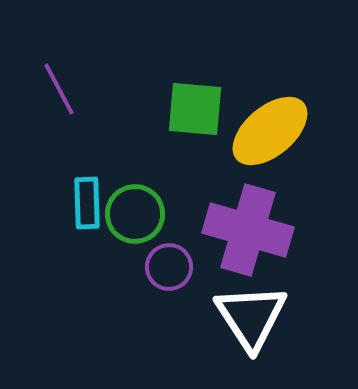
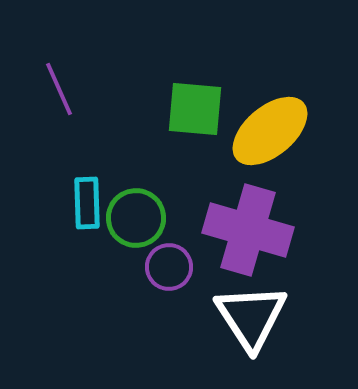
purple line: rotated 4 degrees clockwise
green circle: moved 1 px right, 4 px down
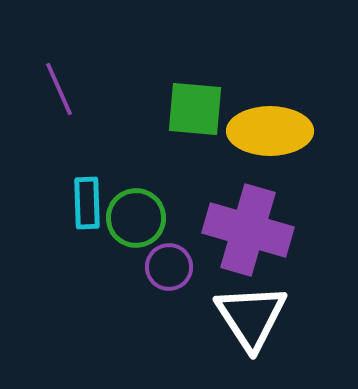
yellow ellipse: rotated 40 degrees clockwise
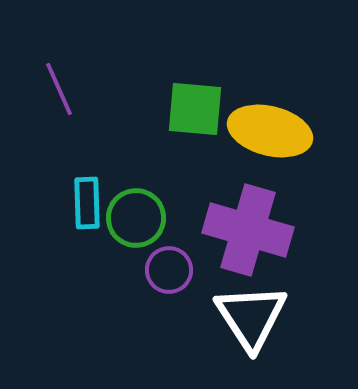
yellow ellipse: rotated 14 degrees clockwise
purple circle: moved 3 px down
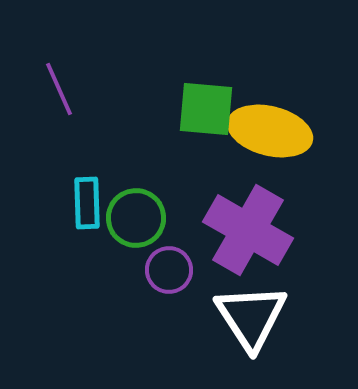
green square: moved 11 px right
purple cross: rotated 14 degrees clockwise
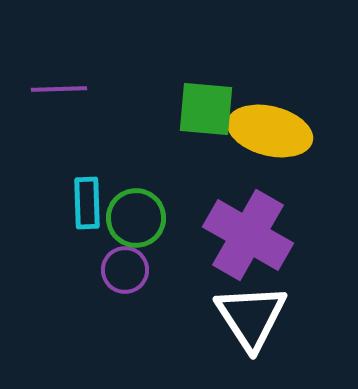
purple line: rotated 68 degrees counterclockwise
purple cross: moved 5 px down
purple circle: moved 44 px left
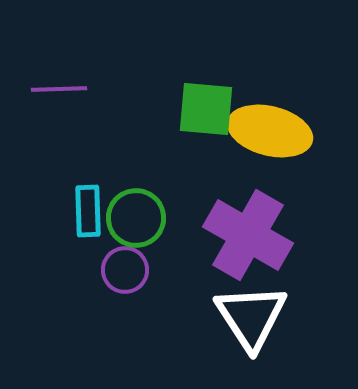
cyan rectangle: moved 1 px right, 8 px down
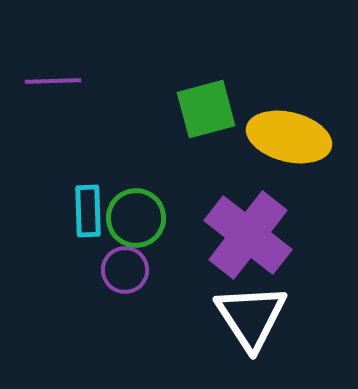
purple line: moved 6 px left, 8 px up
green square: rotated 20 degrees counterclockwise
yellow ellipse: moved 19 px right, 6 px down
purple cross: rotated 8 degrees clockwise
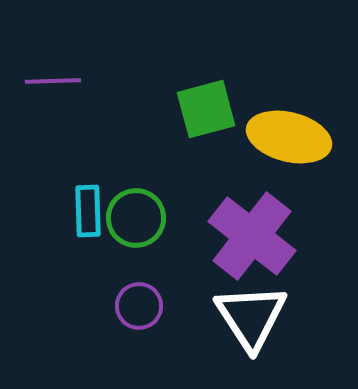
purple cross: moved 4 px right, 1 px down
purple circle: moved 14 px right, 36 px down
